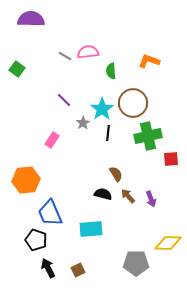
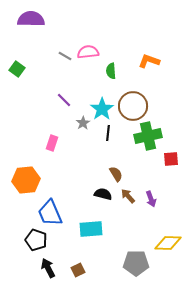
brown circle: moved 3 px down
pink rectangle: moved 3 px down; rotated 14 degrees counterclockwise
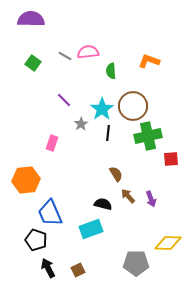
green square: moved 16 px right, 6 px up
gray star: moved 2 px left, 1 px down
black semicircle: moved 10 px down
cyan rectangle: rotated 15 degrees counterclockwise
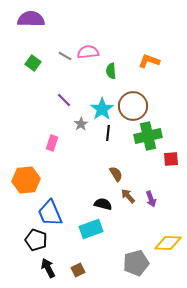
gray pentagon: rotated 15 degrees counterclockwise
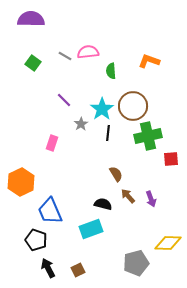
orange hexagon: moved 5 px left, 2 px down; rotated 20 degrees counterclockwise
blue trapezoid: moved 2 px up
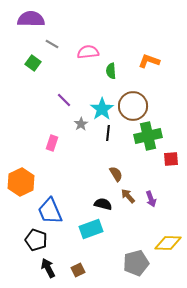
gray line: moved 13 px left, 12 px up
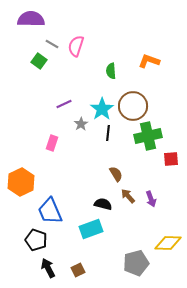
pink semicircle: moved 12 px left, 6 px up; rotated 65 degrees counterclockwise
green square: moved 6 px right, 2 px up
purple line: moved 4 px down; rotated 70 degrees counterclockwise
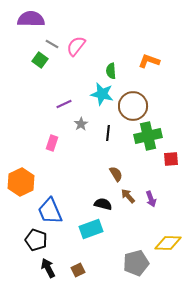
pink semicircle: rotated 20 degrees clockwise
green square: moved 1 px right, 1 px up
cyan star: moved 15 px up; rotated 25 degrees counterclockwise
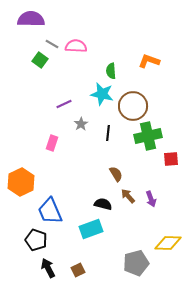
pink semicircle: rotated 55 degrees clockwise
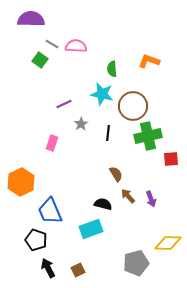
green semicircle: moved 1 px right, 2 px up
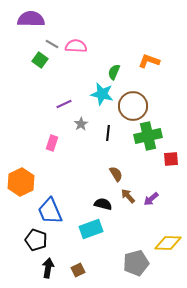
green semicircle: moved 2 px right, 3 px down; rotated 28 degrees clockwise
purple arrow: rotated 70 degrees clockwise
black arrow: rotated 36 degrees clockwise
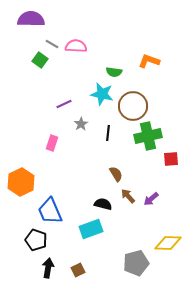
green semicircle: rotated 105 degrees counterclockwise
